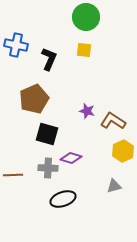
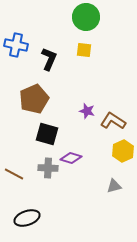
brown line: moved 1 px right, 1 px up; rotated 30 degrees clockwise
black ellipse: moved 36 px left, 19 px down
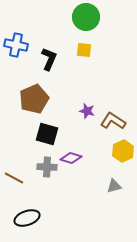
gray cross: moved 1 px left, 1 px up
brown line: moved 4 px down
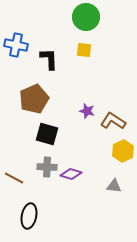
black L-shape: rotated 25 degrees counterclockwise
purple diamond: moved 16 px down
gray triangle: rotated 21 degrees clockwise
black ellipse: moved 2 px right, 2 px up; rotated 60 degrees counterclockwise
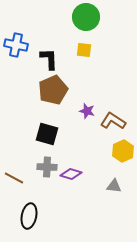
brown pentagon: moved 19 px right, 9 px up
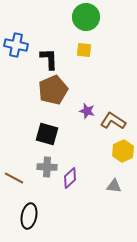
purple diamond: moved 1 px left, 4 px down; rotated 60 degrees counterclockwise
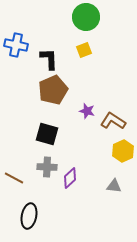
yellow square: rotated 28 degrees counterclockwise
